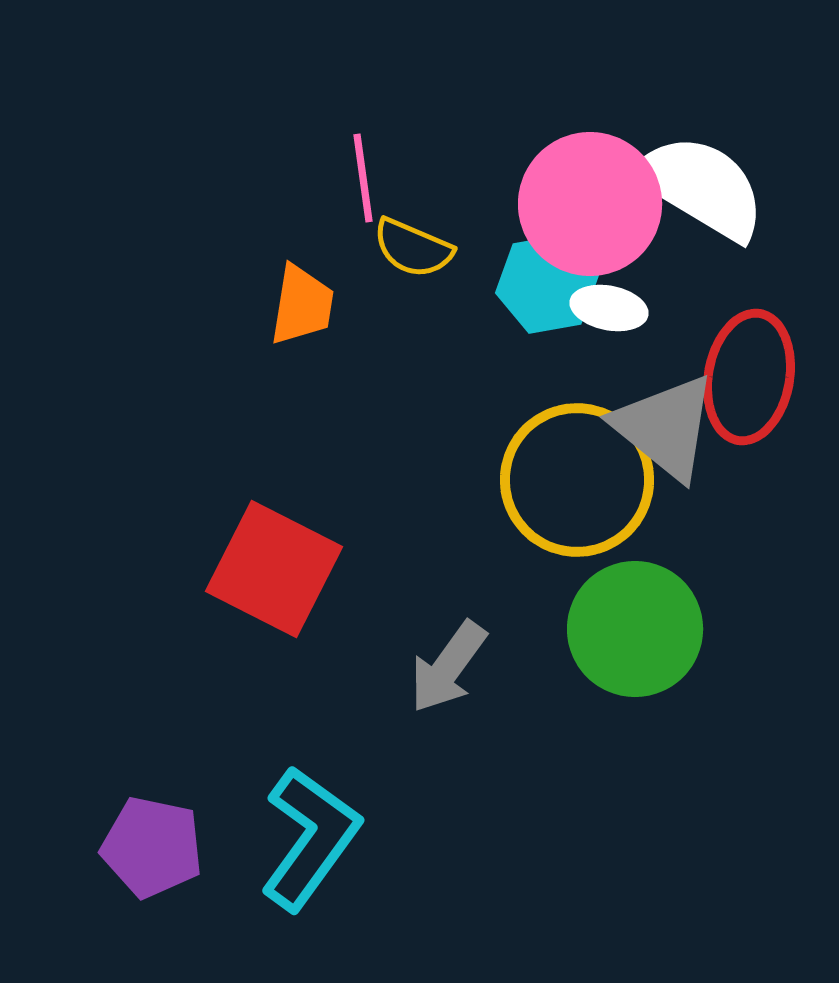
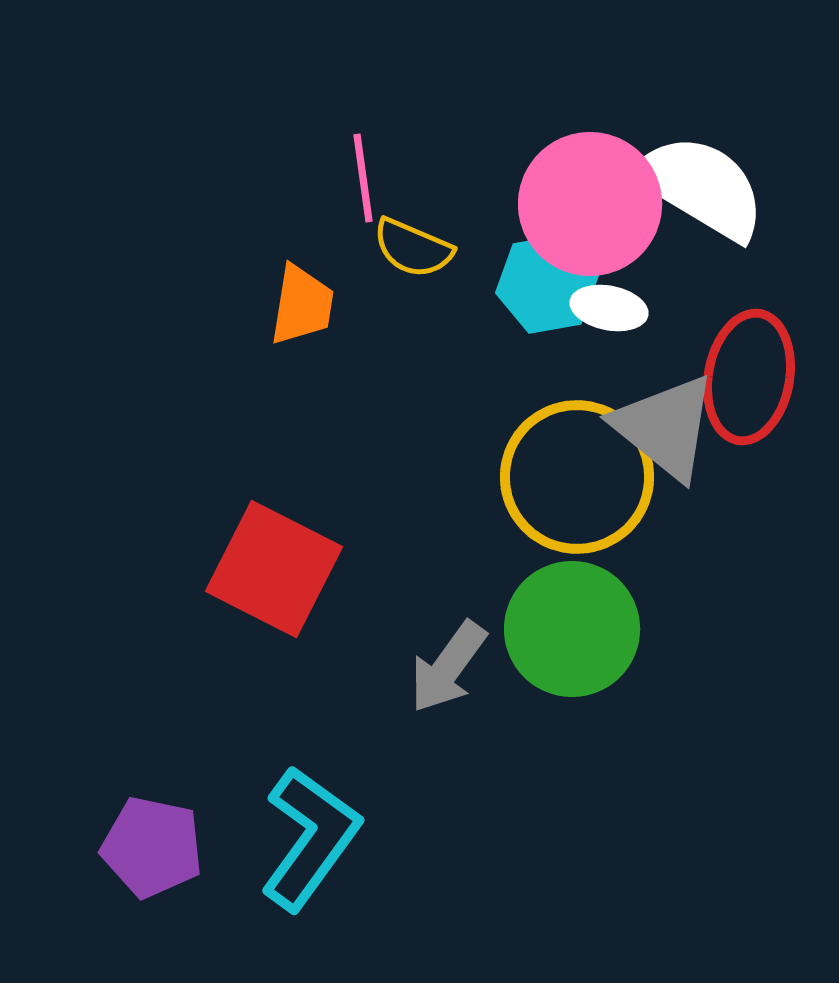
yellow circle: moved 3 px up
green circle: moved 63 px left
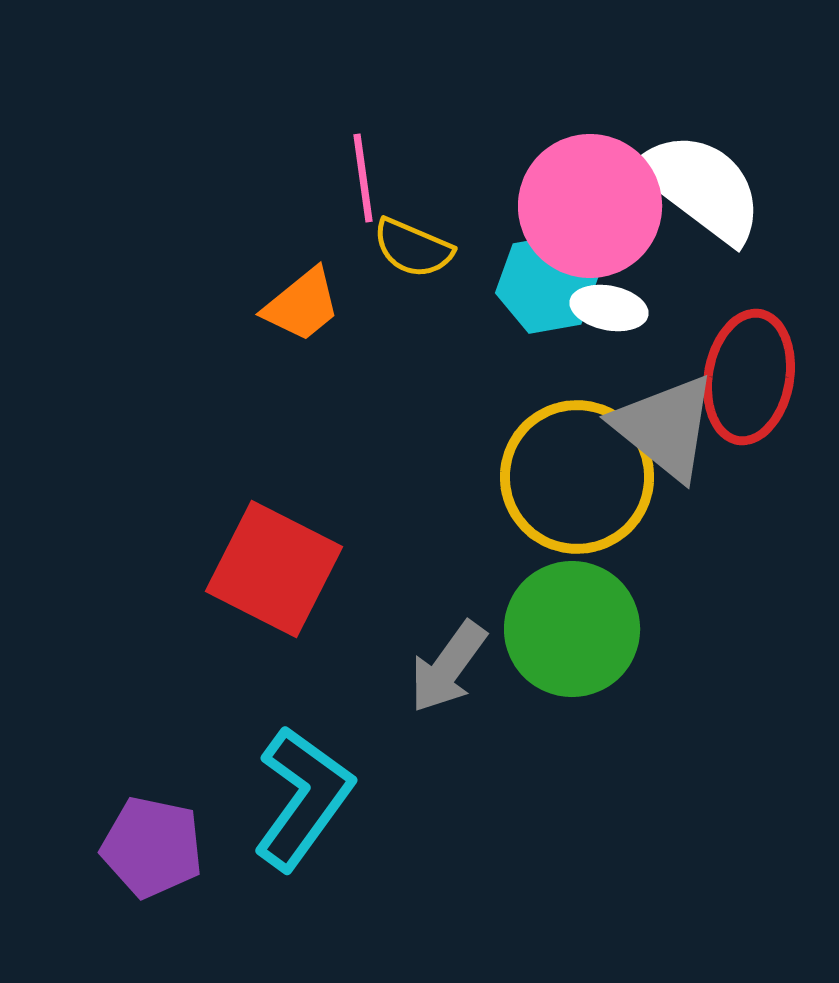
white semicircle: rotated 6 degrees clockwise
pink circle: moved 2 px down
orange trapezoid: rotated 42 degrees clockwise
cyan L-shape: moved 7 px left, 40 px up
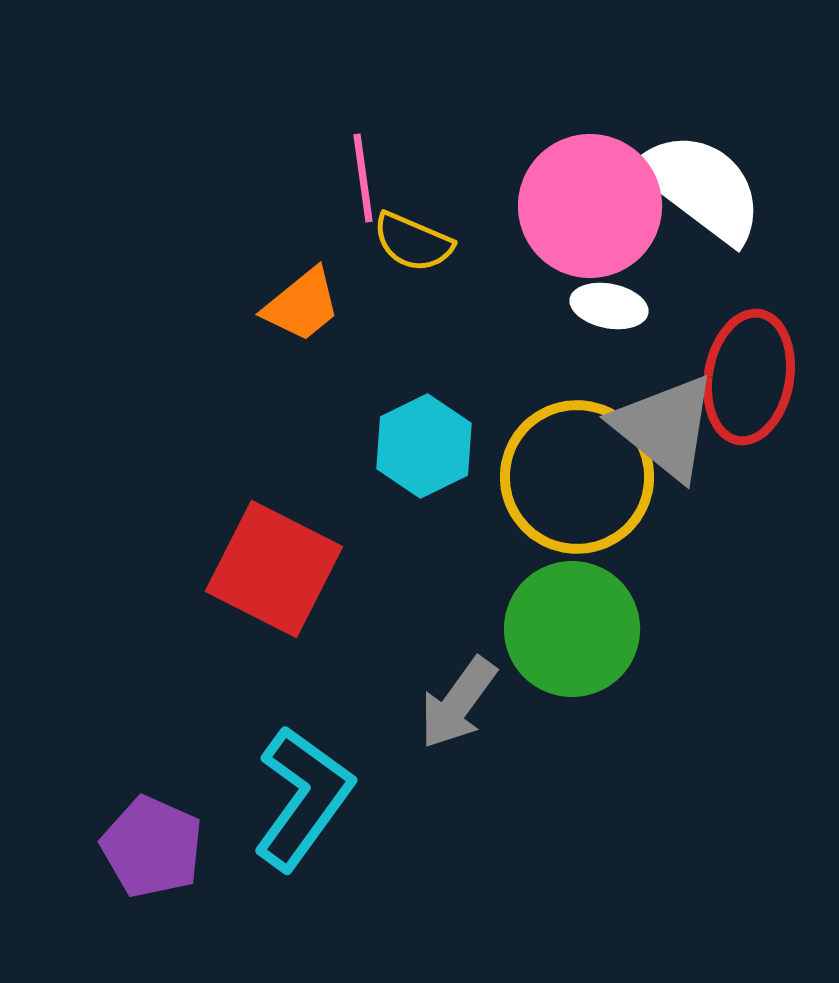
yellow semicircle: moved 6 px up
cyan hexagon: moved 123 px left, 162 px down; rotated 16 degrees counterclockwise
white ellipse: moved 2 px up
gray arrow: moved 10 px right, 36 px down
purple pentagon: rotated 12 degrees clockwise
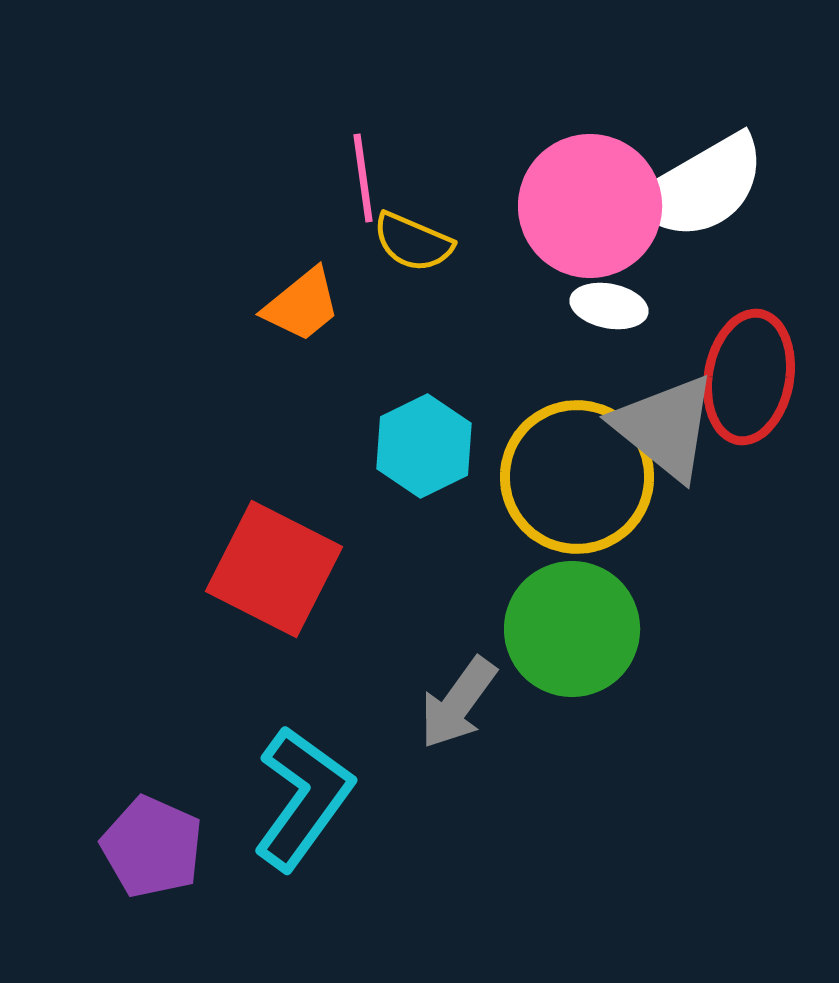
white semicircle: rotated 113 degrees clockwise
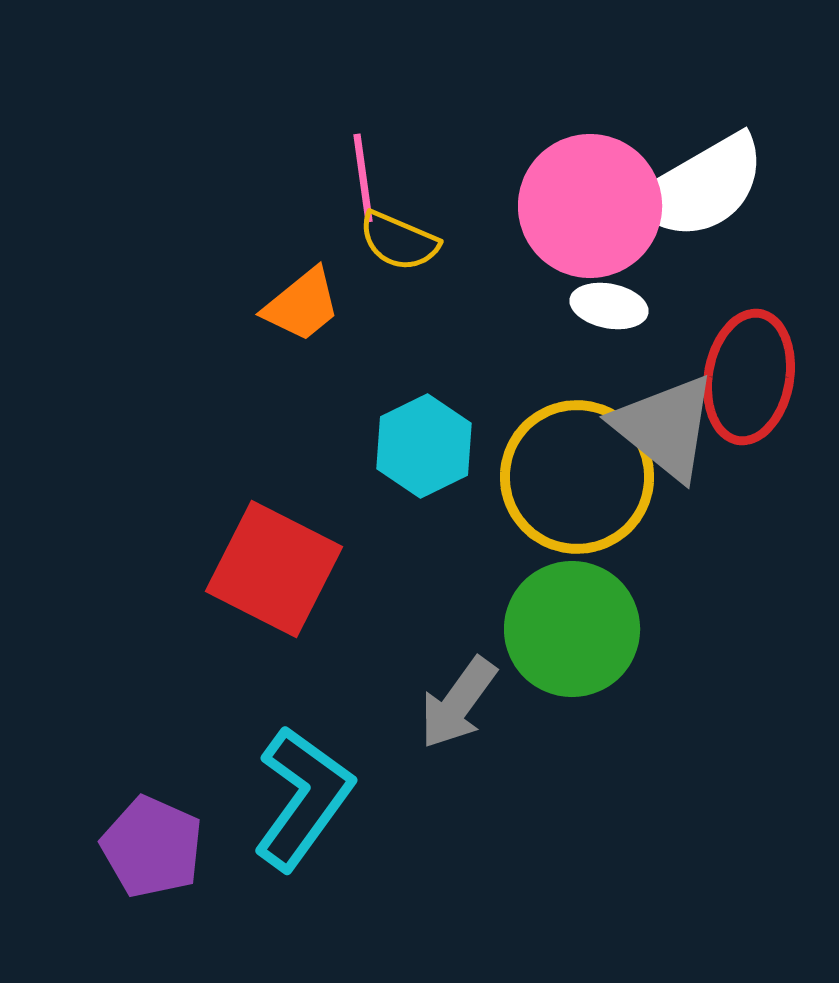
yellow semicircle: moved 14 px left, 1 px up
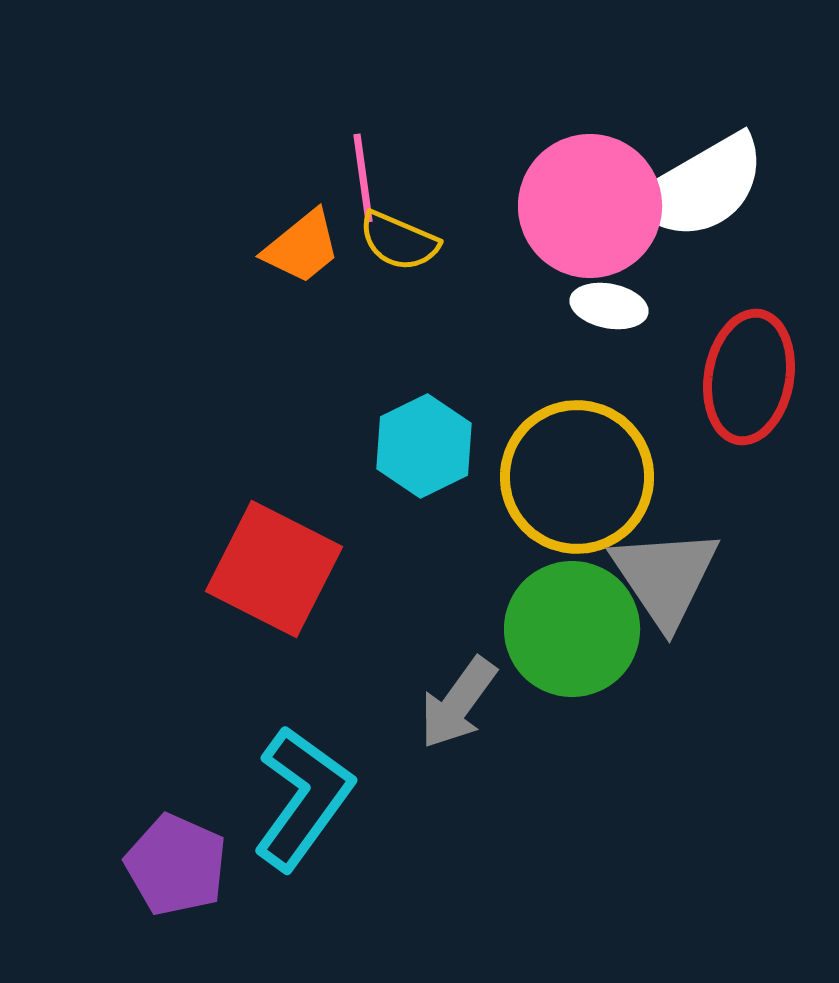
orange trapezoid: moved 58 px up
gray triangle: moved 150 px down; rotated 17 degrees clockwise
purple pentagon: moved 24 px right, 18 px down
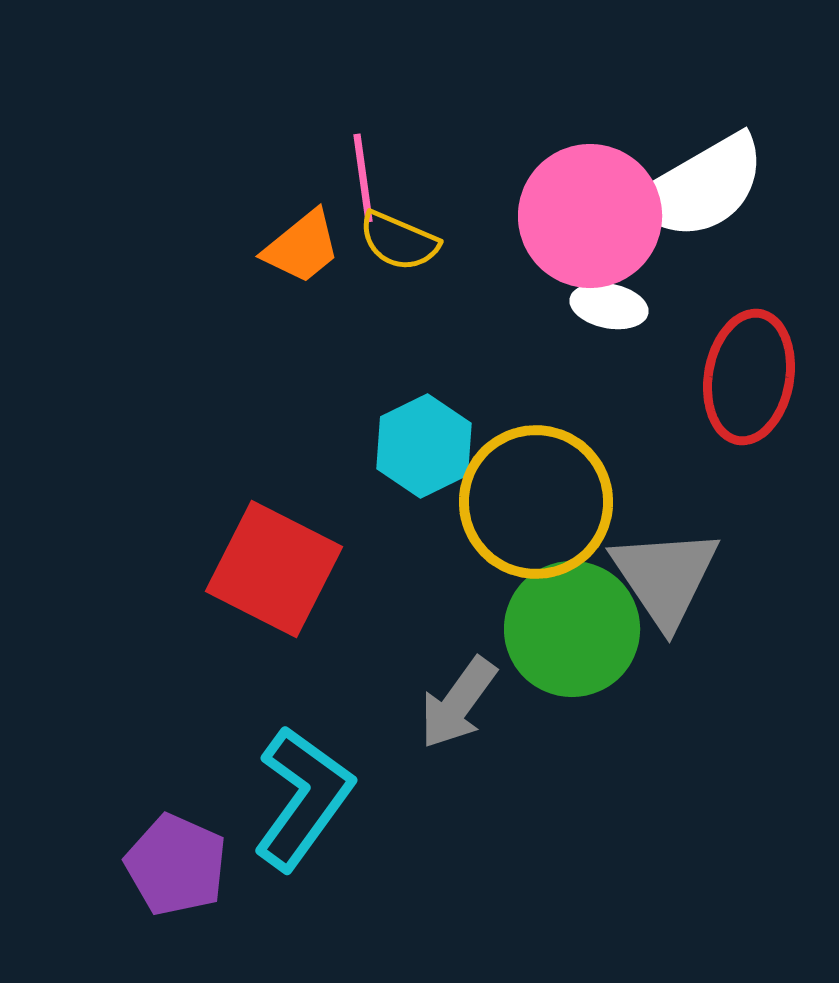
pink circle: moved 10 px down
yellow circle: moved 41 px left, 25 px down
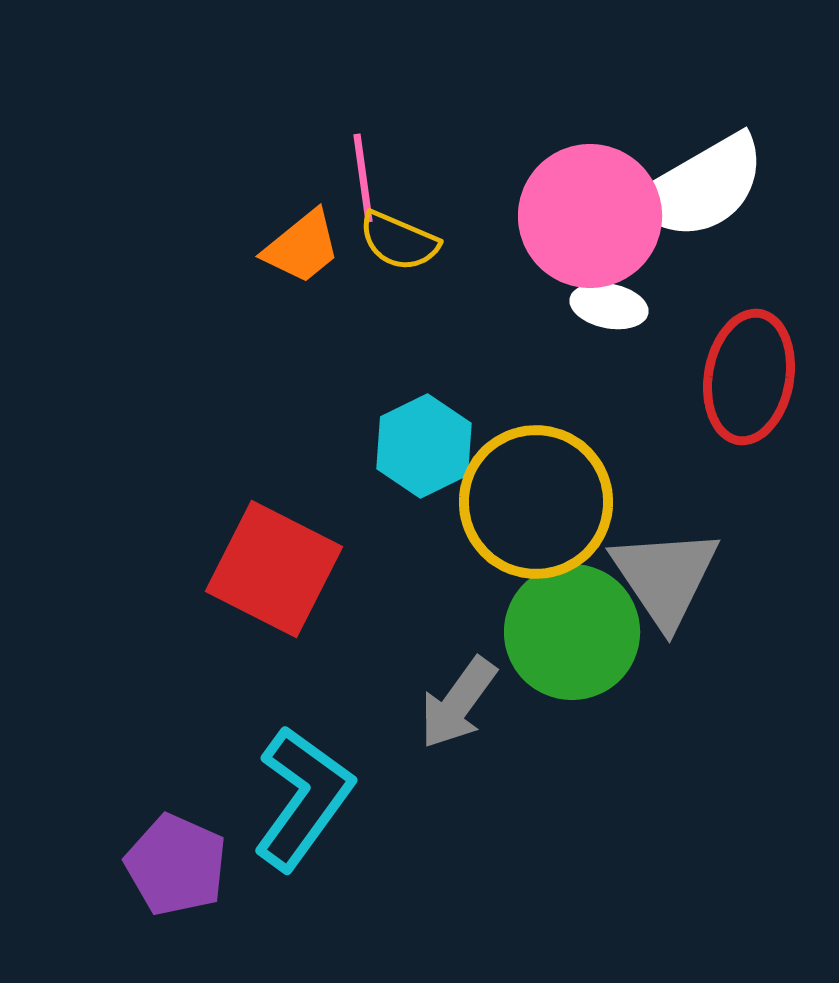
green circle: moved 3 px down
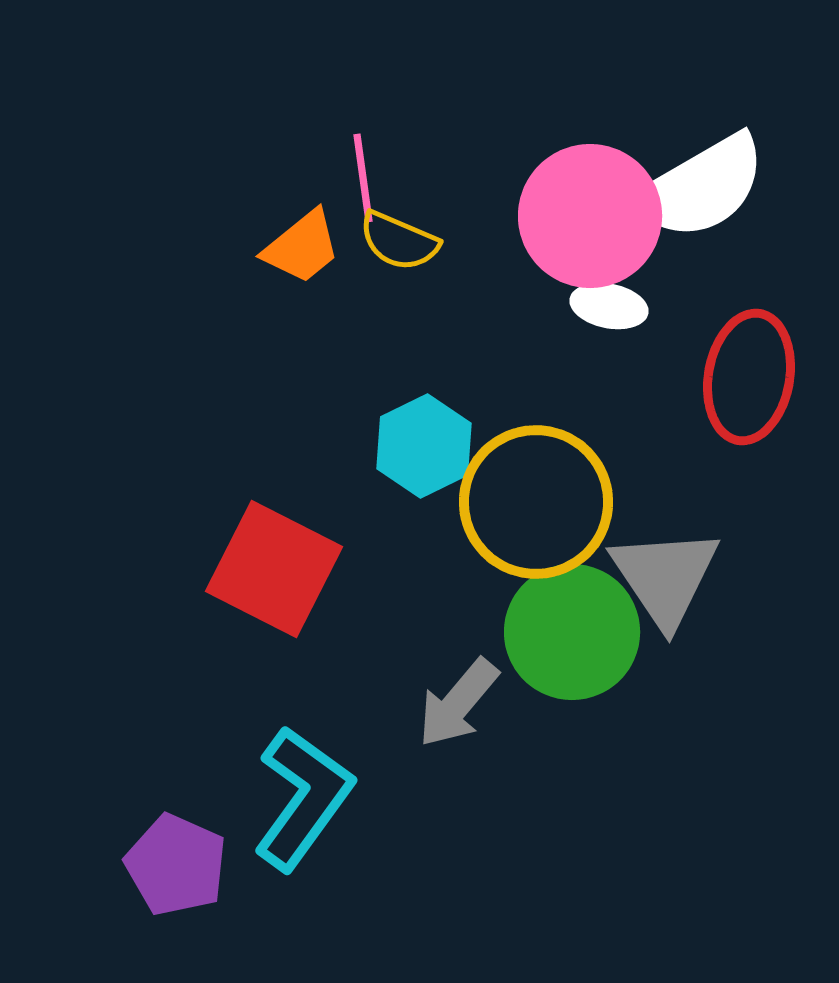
gray arrow: rotated 4 degrees clockwise
